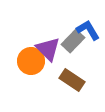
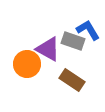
gray rectangle: rotated 65 degrees clockwise
purple triangle: rotated 16 degrees counterclockwise
orange circle: moved 4 px left, 3 px down
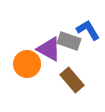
gray rectangle: moved 4 px left
purple triangle: moved 1 px right
brown rectangle: rotated 15 degrees clockwise
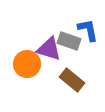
blue L-shape: rotated 20 degrees clockwise
purple triangle: rotated 12 degrees counterclockwise
brown rectangle: rotated 10 degrees counterclockwise
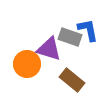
gray rectangle: moved 1 px right, 4 px up
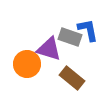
brown rectangle: moved 2 px up
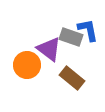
gray rectangle: moved 1 px right
purple triangle: rotated 20 degrees clockwise
orange circle: moved 1 px down
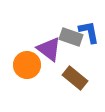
blue L-shape: moved 1 px right, 2 px down
brown rectangle: moved 3 px right
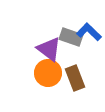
blue L-shape: rotated 35 degrees counterclockwise
orange circle: moved 21 px right, 8 px down
brown rectangle: rotated 30 degrees clockwise
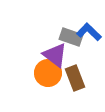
purple triangle: moved 6 px right, 6 px down
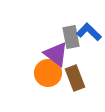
gray rectangle: rotated 60 degrees clockwise
purple triangle: moved 1 px right, 1 px up
